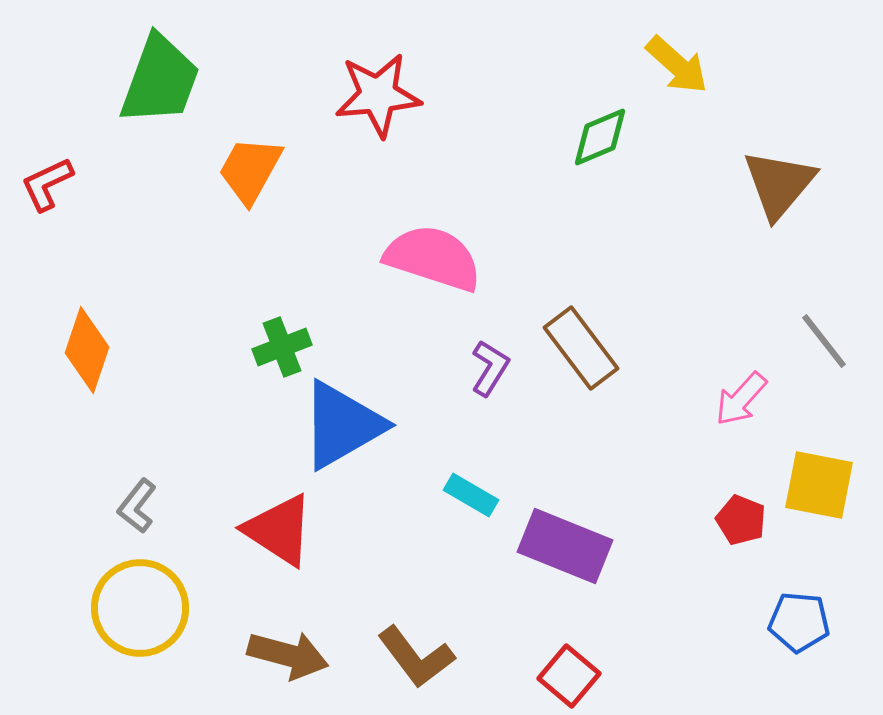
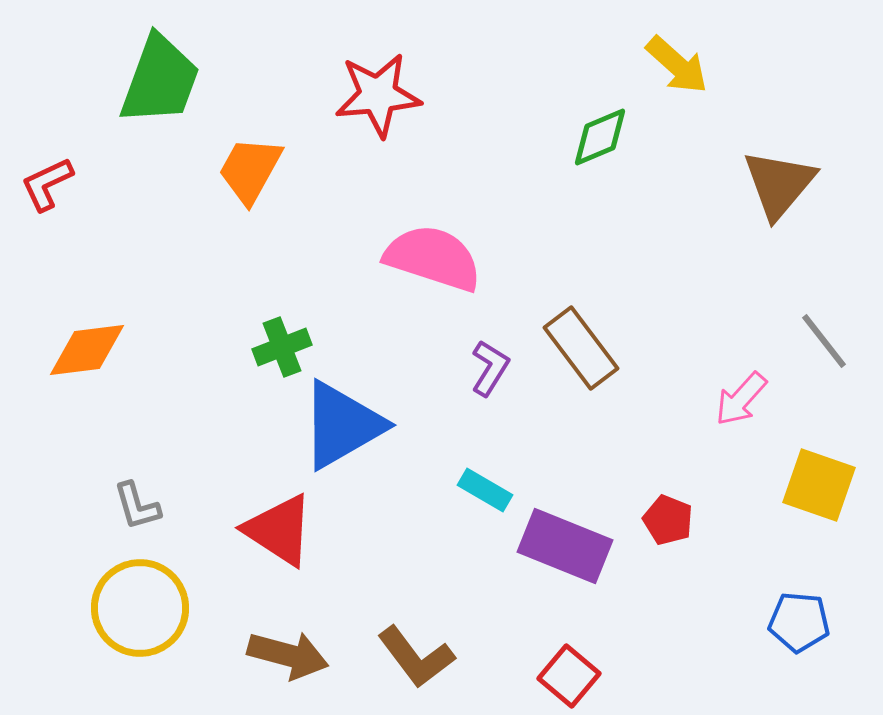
orange diamond: rotated 64 degrees clockwise
yellow square: rotated 8 degrees clockwise
cyan rectangle: moved 14 px right, 5 px up
gray L-shape: rotated 54 degrees counterclockwise
red pentagon: moved 73 px left
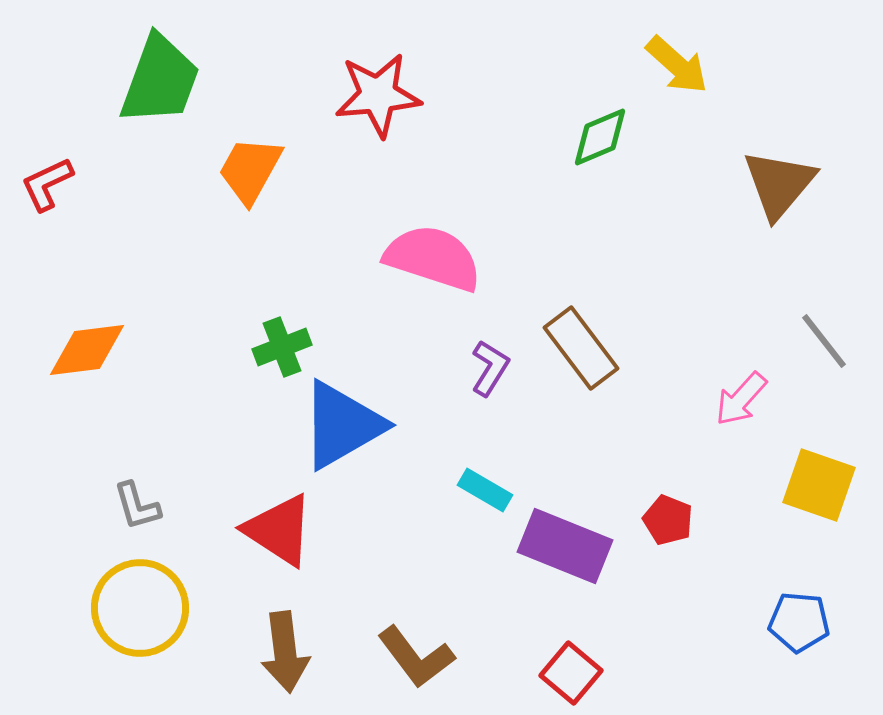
brown arrow: moved 3 px left, 3 px up; rotated 68 degrees clockwise
red square: moved 2 px right, 3 px up
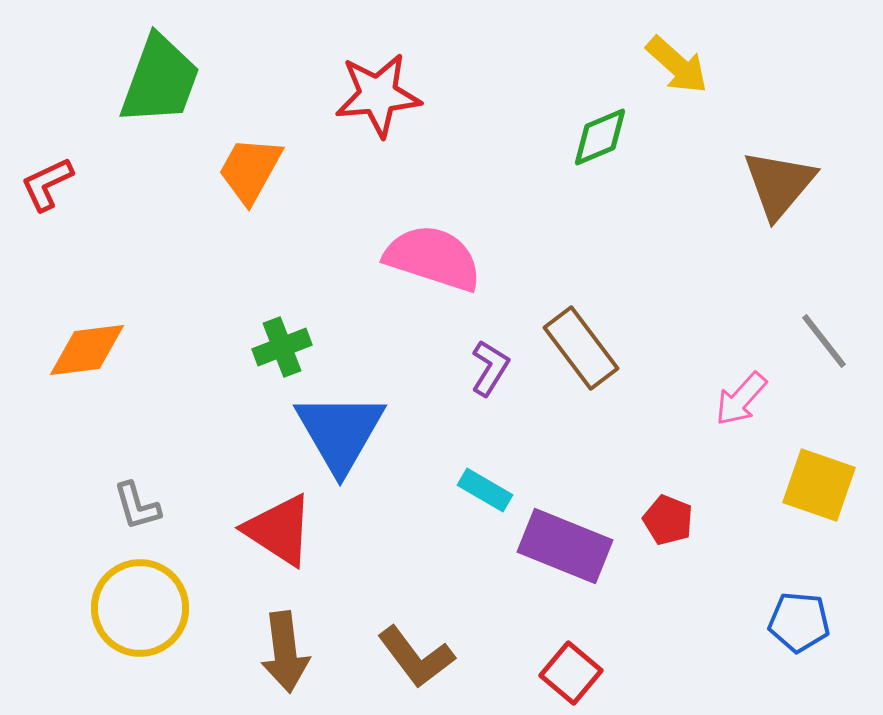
blue triangle: moved 2 px left, 7 px down; rotated 30 degrees counterclockwise
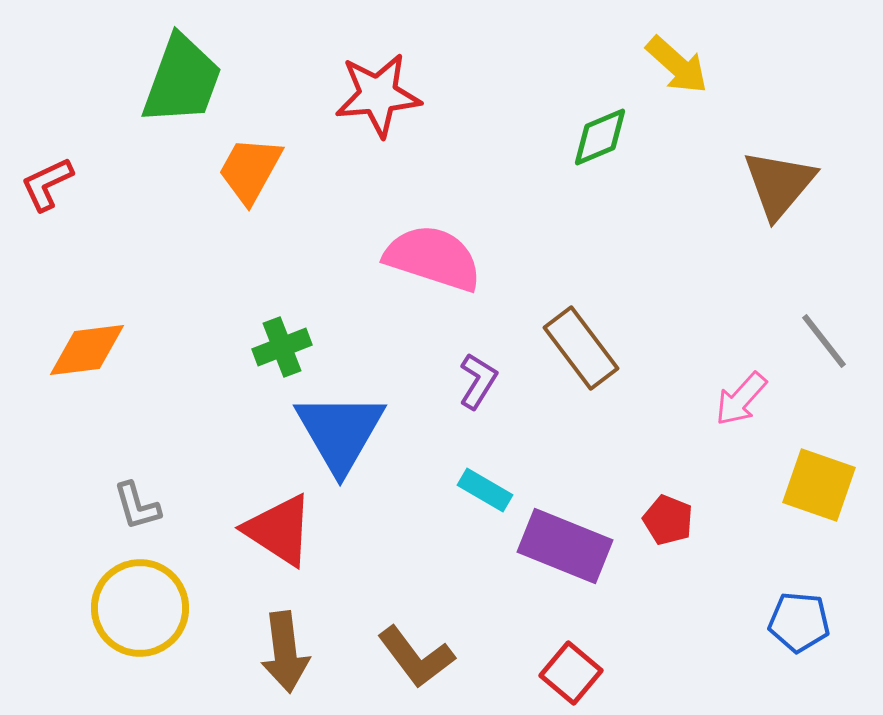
green trapezoid: moved 22 px right
purple L-shape: moved 12 px left, 13 px down
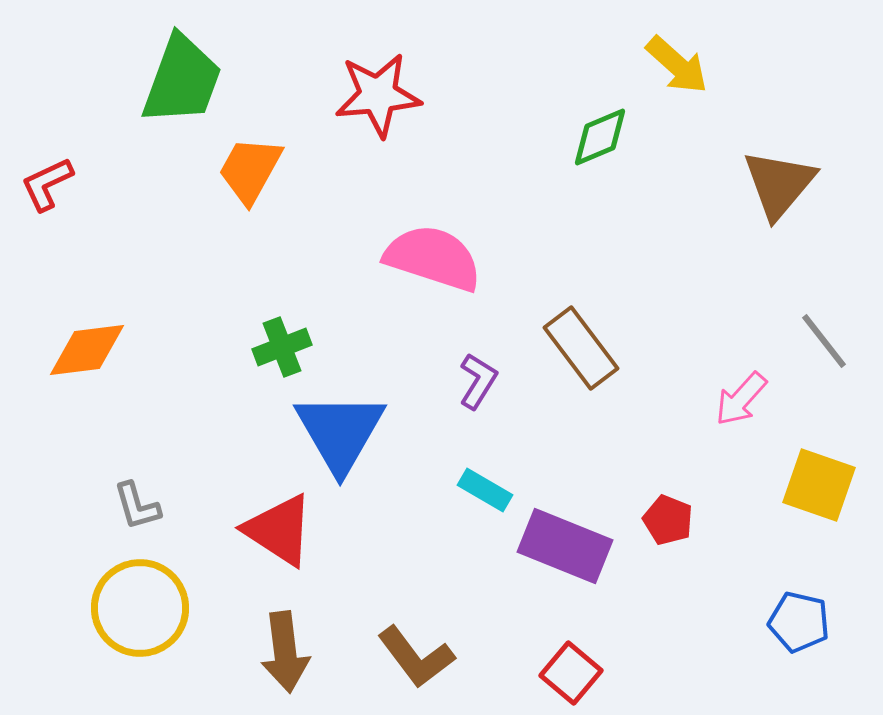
blue pentagon: rotated 8 degrees clockwise
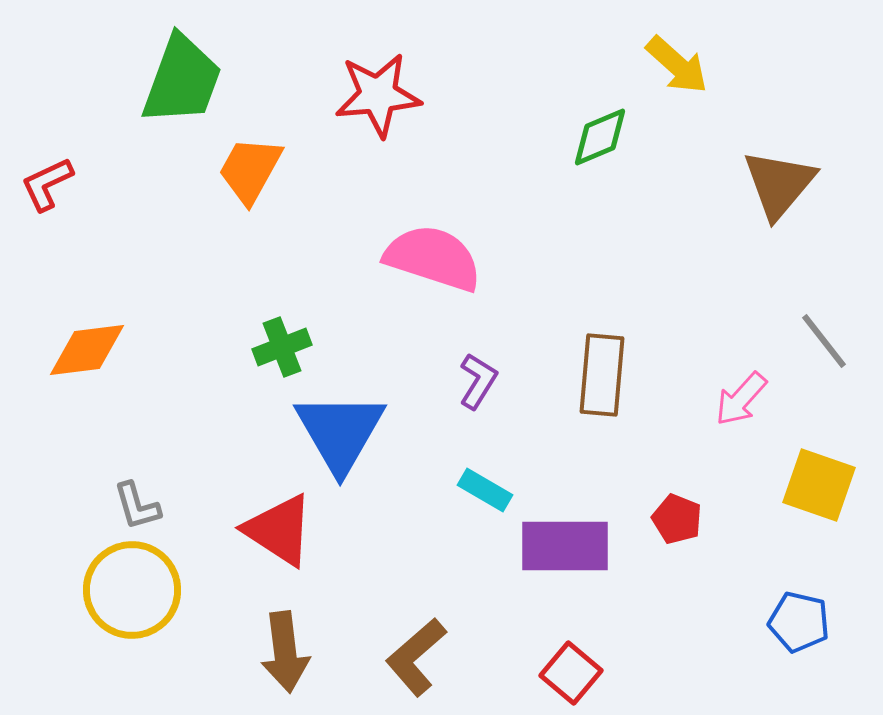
brown rectangle: moved 21 px right, 27 px down; rotated 42 degrees clockwise
red pentagon: moved 9 px right, 1 px up
purple rectangle: rotated 22 degrees counterclockwise
yellow circle: moved 8 px left, 18 px up
brown L-shape: rotated 86 degrees clockwise
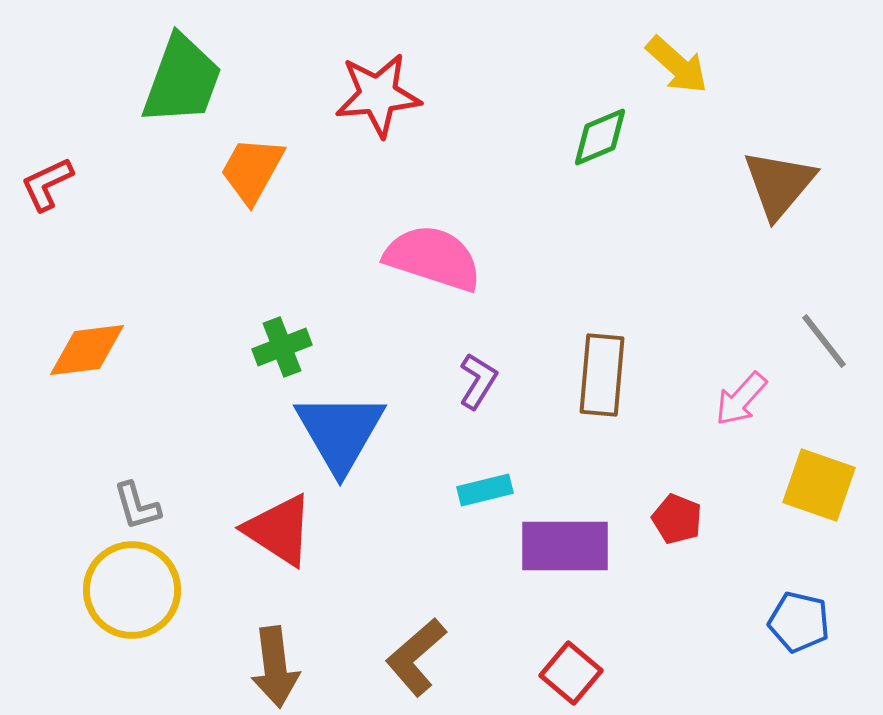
orange trapezoid: moved 2 px right
cyan rectangle: rotated 44 degrees counterclockwise
brown arrow: moved 10 px left, 15 px down
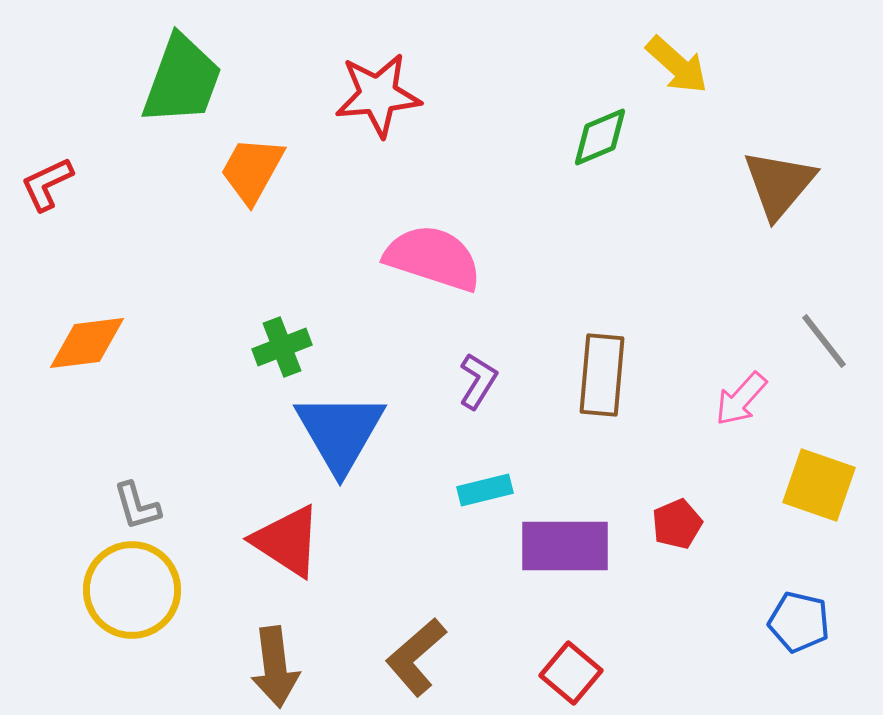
orange diamond: moved 7 px up
red pentagon: moved 5 px down; rotated 27 degrees clockwise
red triangle: moved 8 px right, 11 px down
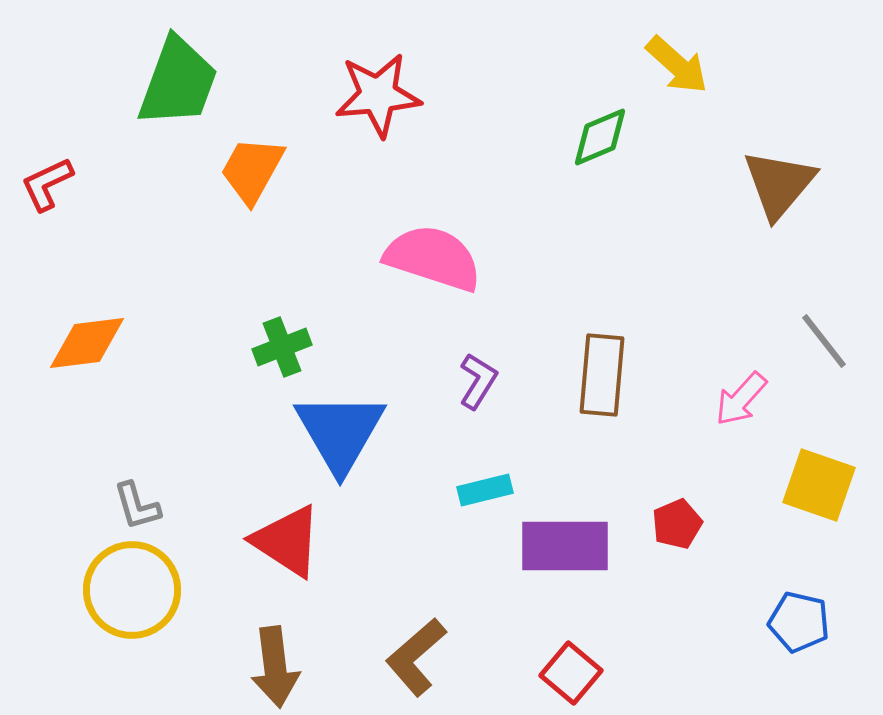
green trapezoid: moved 4 px left, 2 px down
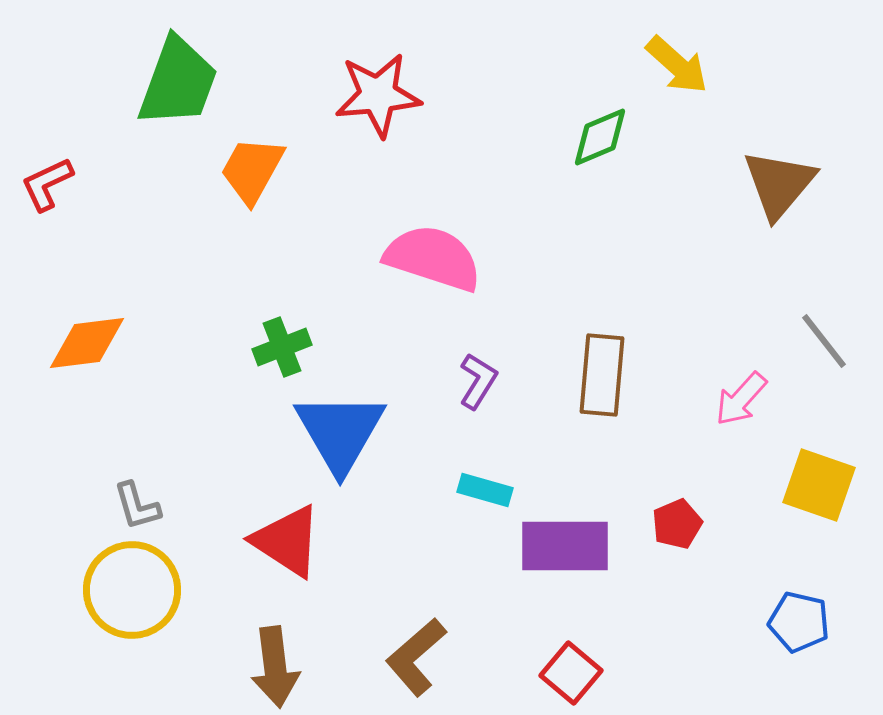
cyan rectangle: rotated 30 degrees clockwise
